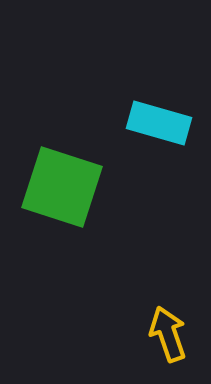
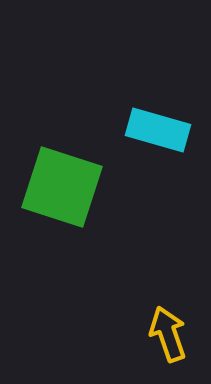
cyan rectangle: moved 1 px left, 7 px down
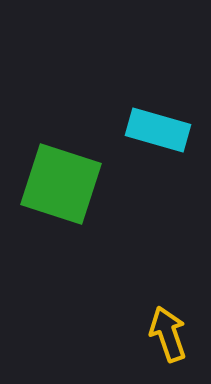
green square: moved 1 px left, 3 px up
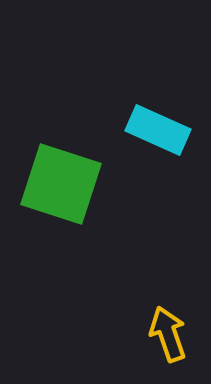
cyan rectangle: rotated 8 degrees clockwise
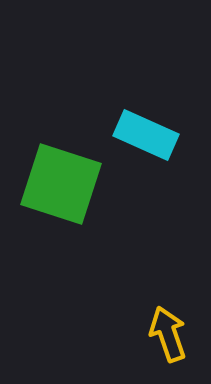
cyan rectangle: moved 12 px left, 5 px down
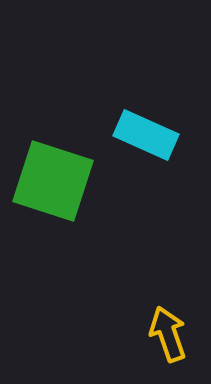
green square: moved 8 px left, 3 px up
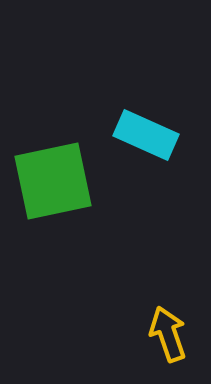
green square: rotated 30 degrees counterclockwise
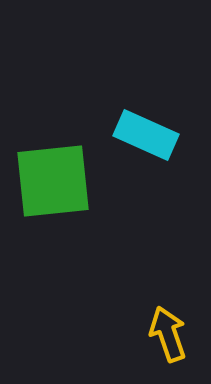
green square: rotated 6 degrees clockwise
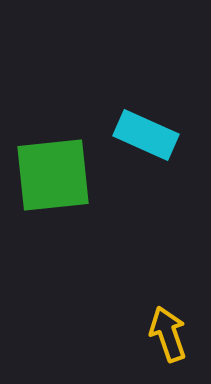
green square: moved 6 px up
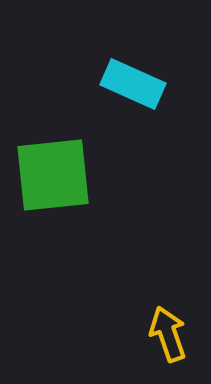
cyan rectangle: moved 13 px left, 51 px up
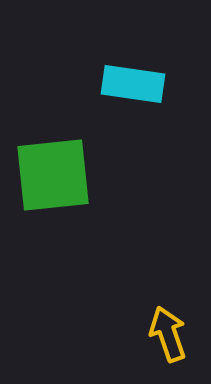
cyan rectangle: rotated 16 degrees counterclockwise
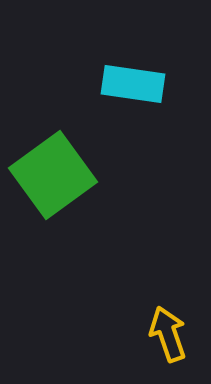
green square: rotated 30 degrees counterclockwise
